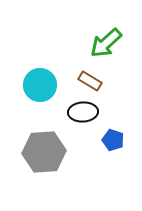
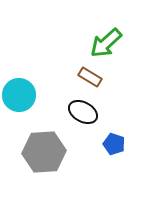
brown rectangle: moved 4 px up
cyan circle: moved 21 px left, 10 px down
black ellipse: rotated 32 degrees clockwise
blue pentagon: moved 1 px right, 4 px down
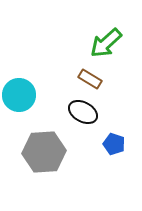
brown rectangle: moved 2 px down
